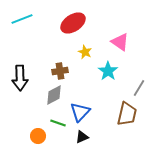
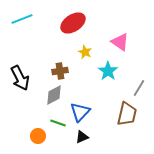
black arrow: rotated 25 degrees counterclockwise
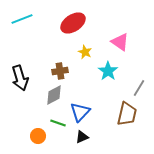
black arrow: rotated 10 degrees clockwise
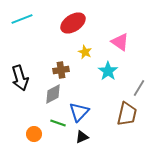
brown cross: moved 1 px right, 1 px up
gray diamond: moved 1 px left, 1 px up
blue triangle: moved 1 px left
orange circle: moved 4 px left, 2 px up
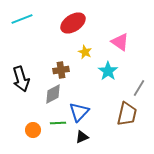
black arrow: moved 1 px right, 1 px down
green line: rotated 21 degrees counterclockwise
orange circle: moved 1 px left, 4 px up
